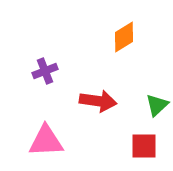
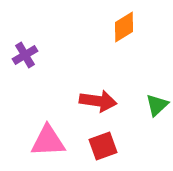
orange diamond: moved 10 px up
purple cross: moved 20 px left, 16 px up; rotated 10 degrees counterclockwise
pink triangle: moved 2 px right
red square: moved 41 px left; rotated 20 degrees counterclockwise
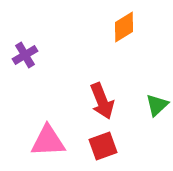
red arrow: moved 4 px right; rotated 60 degrees clockwise
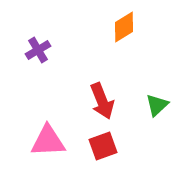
purple cross: moved 13 px right, 5 px up
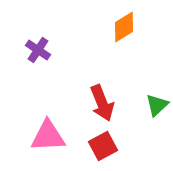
purple cross: rotated 25 degrees counterclockwise
red arrow: moved 2 px down
pink triangle: moved 5 px up
red square: rotated 8 degrees counterclockwise
